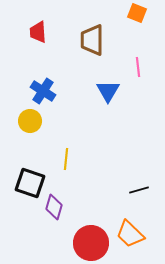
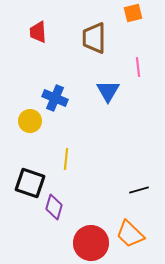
orange square: moved 4 px left; rotated 36 degrees counterclockwise
brown trapezoid: moved 2 px right, 2 px up
blue cross: moved 12 px right, 7 px down; rotated 10 degrees counterclockwise
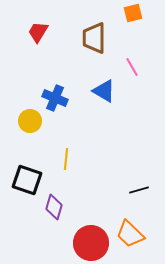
red trapezoid: rotated 35 degrees clockwise
pink line: moved 6 px left; rotated 24 degrees counterclockwise
blue triangle: moved 4 px left; rotated 30 degrees counterclockwise
black square: moved 3 px left, 3 px up
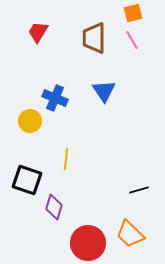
pink line: moved 27 px up
blue triangle: rotated 25 degrees clockwise
red circle: moved 3 px left
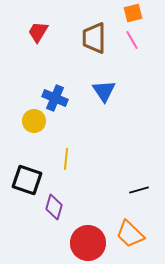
yellow circle: moved 4 px right
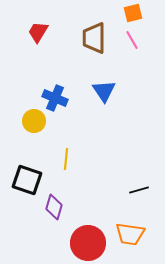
orange trapezoid: rotated 36 degrees counterclockwise
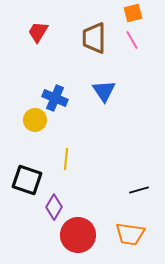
yellow circle: moved 1 px right, 1 px up
purple diamond: rotated 15 degrees clockwise
red circle: moved 10 px left, 8 px up
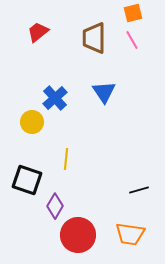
red trapezoid: rotated 20 degrees clockwise
blue triangle: moved 1 px down
blue cross: rotated 25 degrees clockwise
yellow circle: moved 3 px left, 2 px down
purple diamond: moved 1 px right, 1 px up
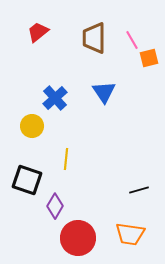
orange square: moved 16 px right, 45 px down
yellow circle: moved 4 px down
red circle: moved 3 px down
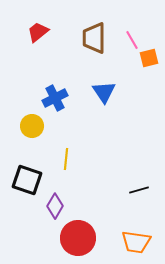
blue cross: rotated 15 degrees clockwise
orange trapezoid: moved 6 px right, 8 px down
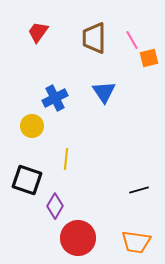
red trapezoid: rotated 15 degrees counterclockwise
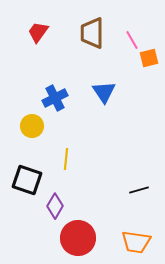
brown trapezoid: moved 2 px left, 5 px up
